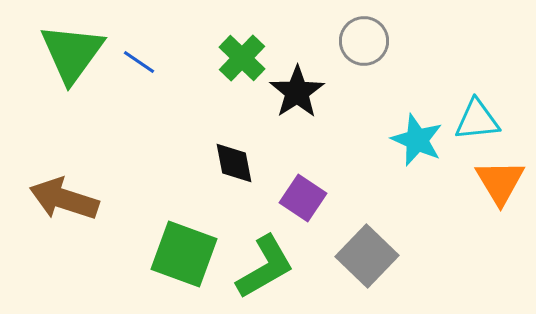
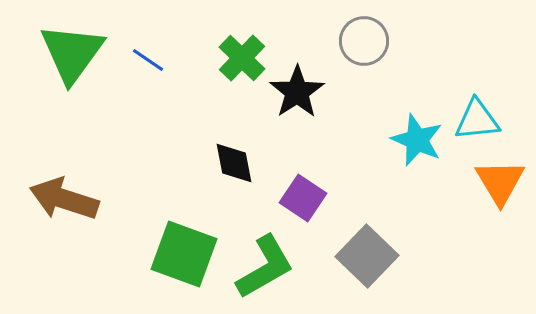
blue line: moved 9 px right, 2 px up
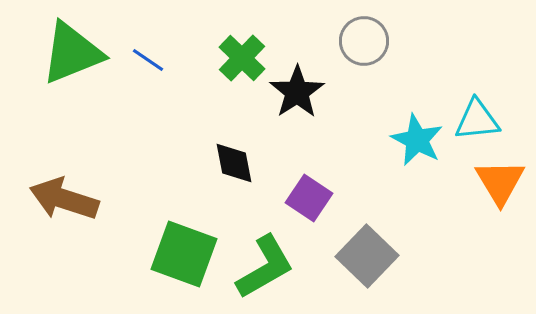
green triangle: rotated 32 degrees clockwise
cyan star: rotated 4 degrees clockwise
purple square: moved 6 px right
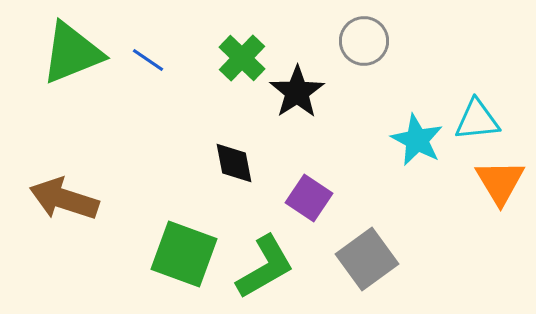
gray square: moved 3 px down; rotated 10 degrees clockwise
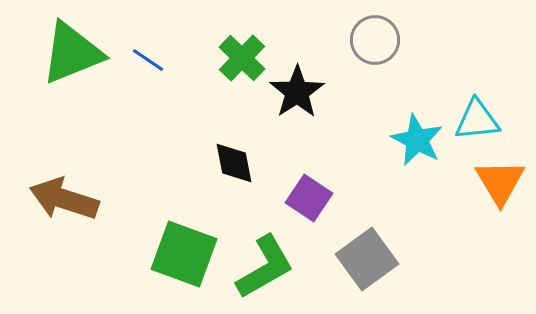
gray circle: moved 11 px right, 1 px up
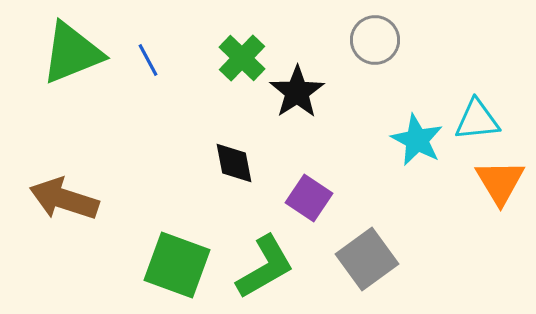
blue line: rotated 28 degrees clockwise
green square: moved 7 px left, 11 px down
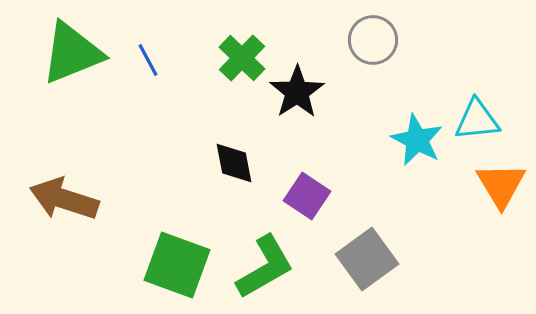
gray circle: moved 2 px left
orange triangle: moved 1 px right, 3 px down
purple square: moved 2 px left, 2 px up
